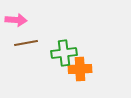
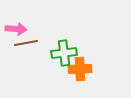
pink arrow: moved 9 px down
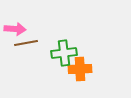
pink arrow: moved 1 px left
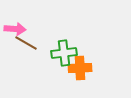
brown line: rotated 40 degrees clockwise
orange cross: moved 1 px up
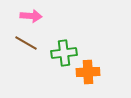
pink arrow: moved 16 px right, 13 px up
orange cross: moved 8 px right, 4 px down
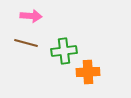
brown line: rotated 15 degrees counterclockwise
green cross: moved 2 px up
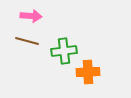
brown line: moved 1 px right, 2 px up
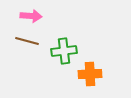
orange cross: moved 2 px right, 2 px down
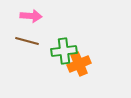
orange cross: moved 11 px left, 10 px up; rotated 20 degrees counterclockwise
